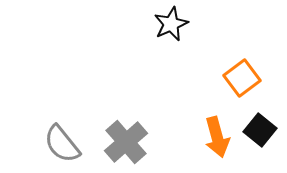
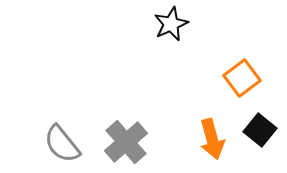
orange arrow: moved 5 px left, 2 px down
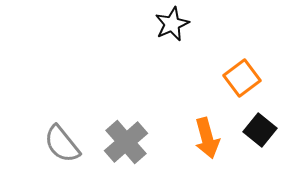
black star: moved 1 px right
orange arrow: moved 5 px left, 1 px up
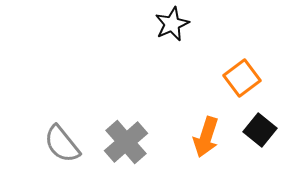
orange arrow: moved 1 px left, 1 px up; rotated 33 degrees clockwise
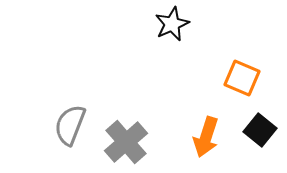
orange square: rotated 30 degrees counterclockwise
gray semicircle: moved 8 px right, 19 px up; rotated 60 degrees clockwise
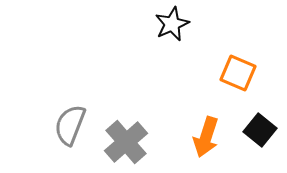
orange square: moved 4 px left, 5 px up
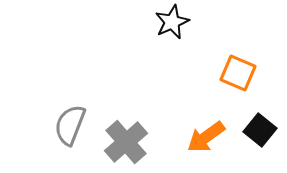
black star: moved 2 px up
orange arrow: rotated 36 degrees clockwise
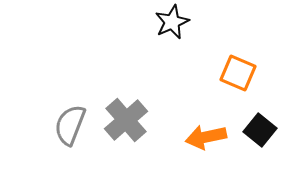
orange arrow: rotated 24 degrees clockwise
gray cross: moved 22 px up
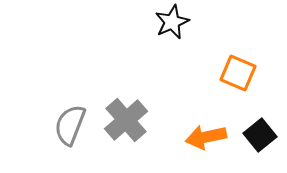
black square: moved 5 px down; rotated 12 degrees clockwise
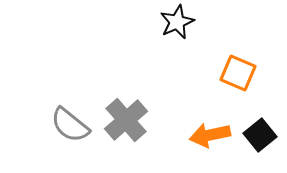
black star: moved 5 px right
gray semicircle: rotated 72 degrees counterclockwise
orange arrow: moved 4 px right, 2 px up
